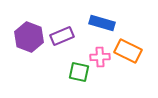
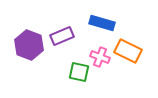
purple hexagon: moved 8 px down
pink cross: rotated 24 degrees clockwise
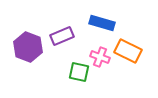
purple hexagon: moved 1 px left, 2 px down
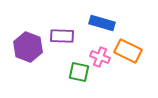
purple rectangle: rotated 25 degrees clockwise
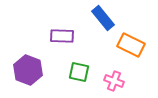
blue rectangle: moved 1 px right, 5 px up; rotated 35 degrees clockwise
purple hexagon: moved 23 px down
orange rectangle: moved 3 px right, 6 px up
pink cross: moved 14 px right, 24 px down
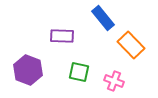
orange rectangle: rotated 20 degrees clockwise
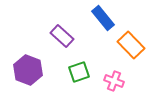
purple rectangle: rotated 40 degrees clockwise
green square: rotated 30 degrees counterclockwise
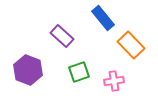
pink cross: rotated 30 degrees counterclockwise
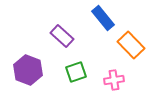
green square: moved 3 px left
pink cross: moved 1 px up
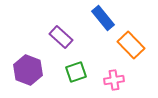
purple rectangle: moved 1 px left, 1 px down
